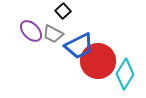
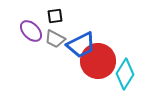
black square: moved 8 px left, 5 px down; rotated 35 degrees clockwise
gray trapezoid: moved 2 px right, 5 px down
blue trapezoid: moved 2 px right, 1 px up
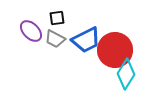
black square: moved 2 px right, 2 px down
blue trapezoid: moved 5 px right, 5 px up
red circle: moved 17 px right, 11 px up
cyan diamond: moved 1 px right
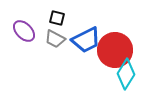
black square: rotated 21 degrees clockwise
purple ellipse: moved 7 px left
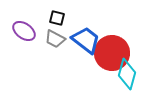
purple ellipse: rotated 10 degrees counterclockwise
blue trapezoid: rotated 116 degrees counterclockwise
red circle: moved 3 px left, 3 px down
cyan diamond: moved 1 px right; rotated 16 degrees counterclockwise
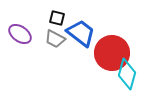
purple ellipse: moved 4 px left, 3 px down
blue trapezoid: moved 5 px left, 7 px up
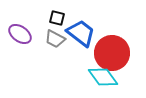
cyan diamond: moved 24 px left, 3 px down; rotated 52 degrees counterclockwise
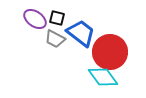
purple ellipse: moved 15 px right, 15 px up
red circle: moved 2 px left, 1 px up
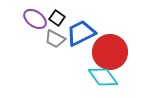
black square: rotated 21 degrees clockwise
blue trapezoid: rotated 64 degrees counterclockwise
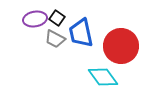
purple ellipse: rotated 45 degrees counterclockwise
blue trapezoid: rotated 76 degrees counterclockwise
red circle: moved 11 px right, 6 px up
